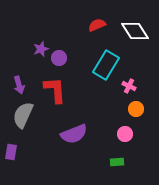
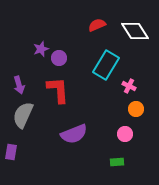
red L-shape: moved 3 px right
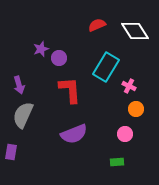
cyan rectangle: moved 2 px down
red L-shape: moved 12 px right
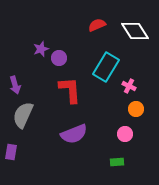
purple arrow: moved 4 px left
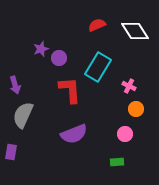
cyan rectangle: moved 8 px left
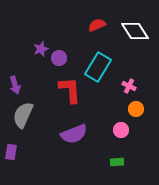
pink circle: moved 4 px left, 4 px up
